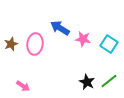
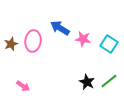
pink ellipse: moved 2 px left, 3 px up
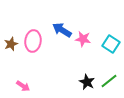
blue arrow: moved 2 px right, 2 px down
cyan square: moved 2 px right
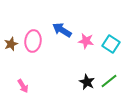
pink star: moved 3 px right, 2 px down
pink arrow: rotated 24 degrees clockwise
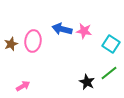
blue arrow: moved 1 px up; rotated 18 degrees counterclockwise
pink star: moved 2 px left, 10 px up
green line: moved 8 px up
pink arrow: rotated 88 degrees counterclockwise
